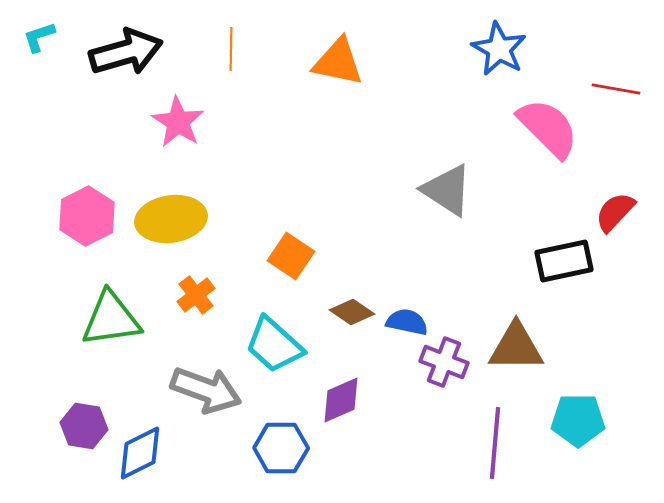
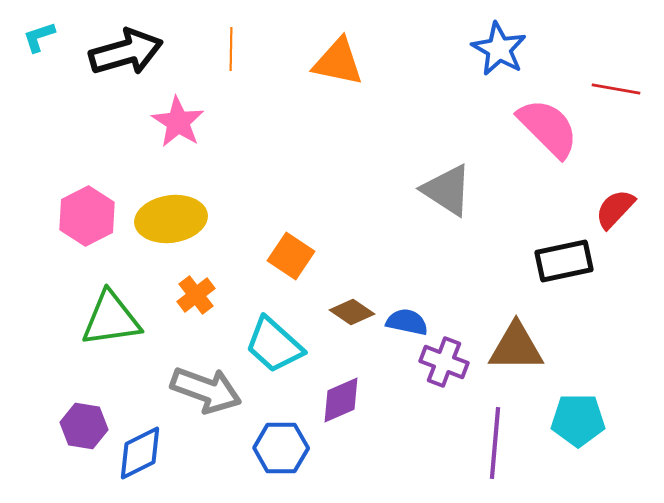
red semicircle: moved 3 px up
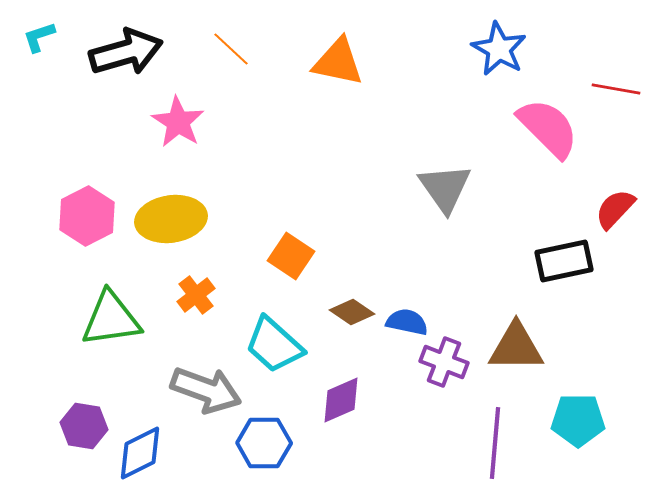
orange line: rotated 48 degrees counterclockwise
gray triangle: moved 2 px left, 2 px up; rotated 22 degrees clockwise
blue hexagon: moved 17 px left, 5 px up
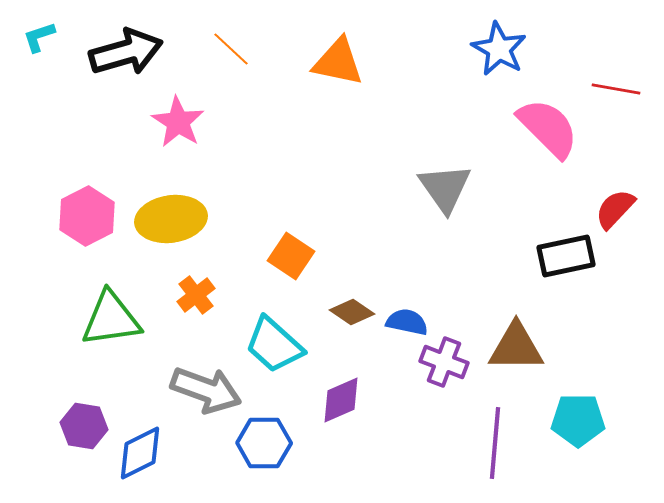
black rectangle: moved 2 px right, 5 px up
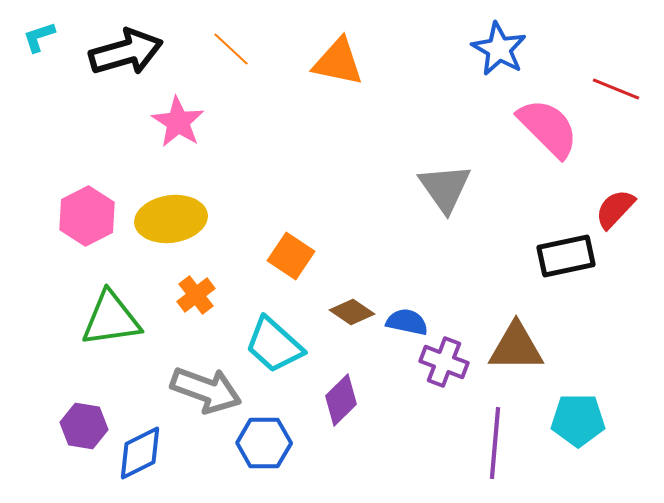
red line: rotated 12 degrees clockwise
purple diamond: rotated 21 degrees counterclockwise
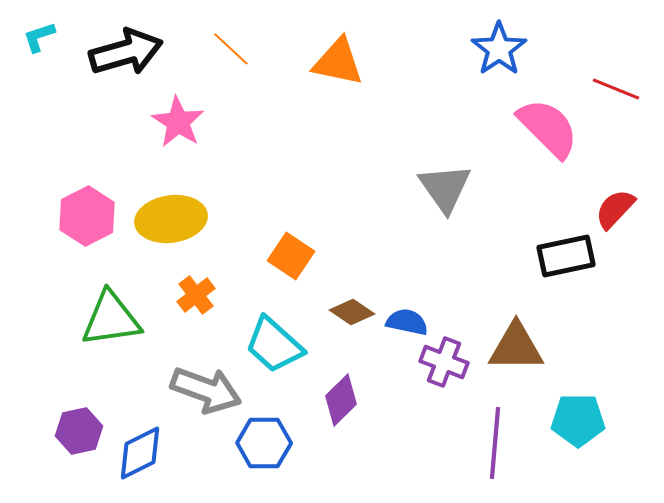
blue star: rotated 8 degrees clockwise
purple hexagon: moved 5 px left, 5 px down; rotated 21 degrees counterclockwise
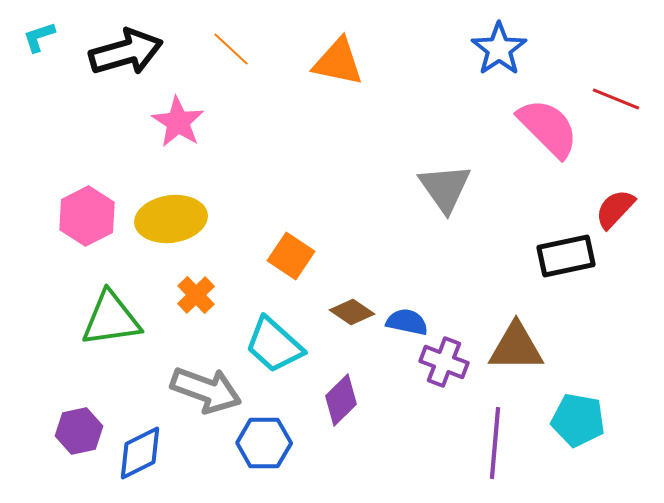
red line: moved 10 px down
orange cross: rotated 6 degrees counterclockwise
cyan pentagon: rotated 10 degrees clockwise
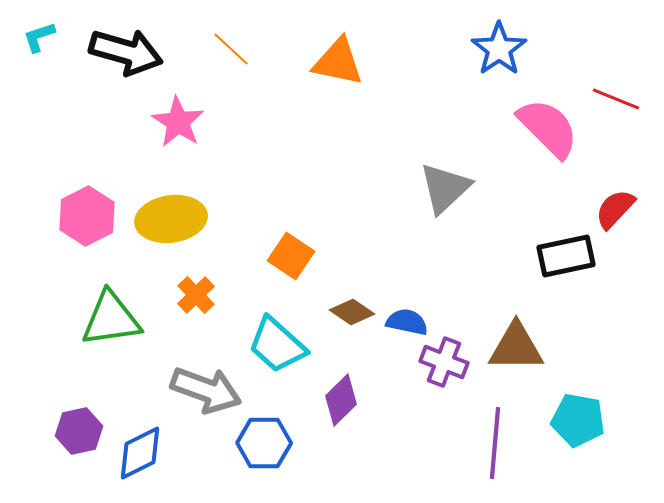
black arrow: rotated 32 degrees clockwise
gray triangle: rotated 22 degrees clockwise
cyan trapezoid: moved 3 px right
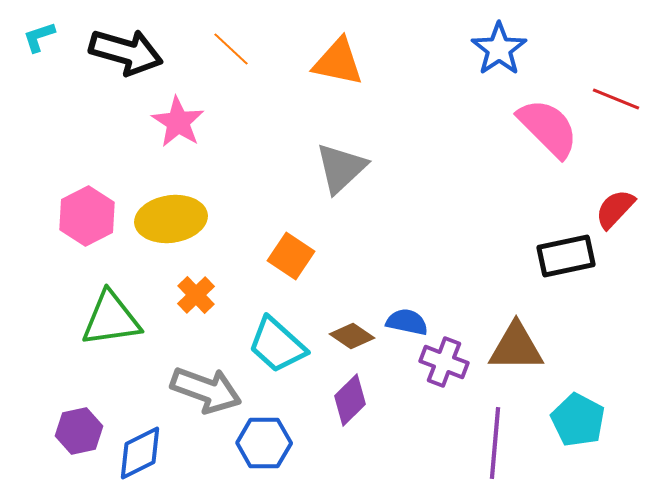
gray triangle: moved 104 px left, 20 px up
brown diamond: moved 24 px down
purple diamond: moved 9 px right
cyan pentagon: rotated 18 degrees clockwise
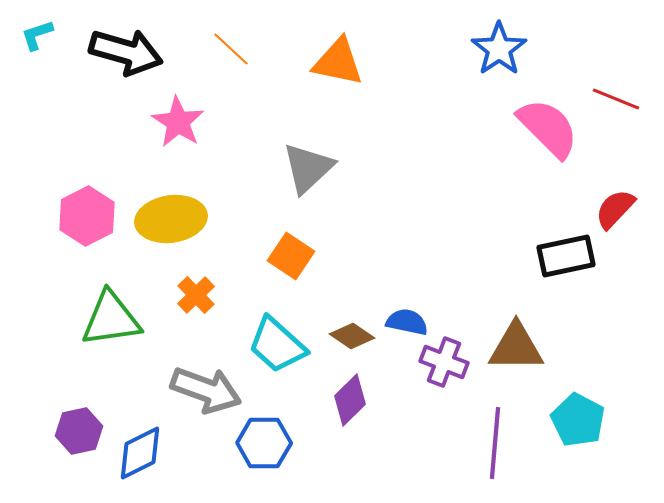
cyan L-shape: moved 2 px left, 2 px up
gray triangle: moved 33 px left
